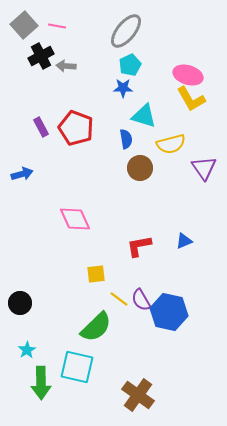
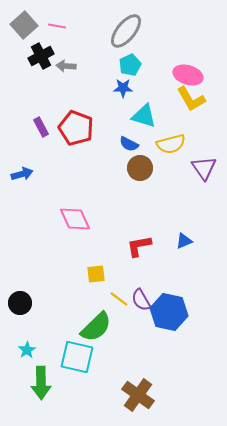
blue semicircle: moved 3 px right, 5 px down; rotated 126 degrees clockwise
cyan square: moved 10 px up
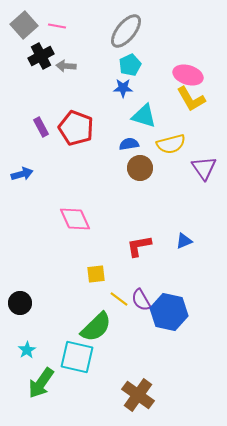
blue semicircle: rotated 144 degrees clockwise
green arrow: rotated 36 degrees clockwise
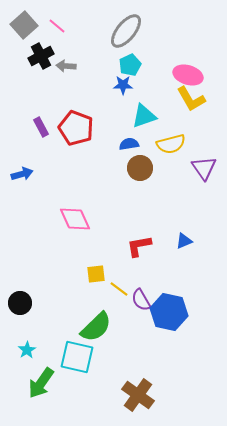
pink line: rotated 30 degrees clockwise
blue star: moved 3 px up
cyan triangle: rotated 36 degrees counterclockwise
yellow line: moved 10 px up
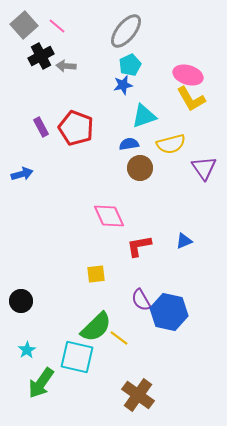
blue star: rotated 12 degrees counterclockwise
pink diamond: moved 34 px right, 3 px up
yellow line: moved 49 px down
black circle: moved 1 px right, 2 px up
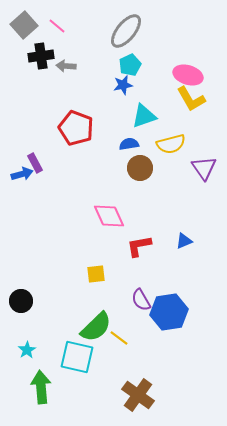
black cross: rotated 20 degrees clockwise
purple rectangle: moved 6 px left, 36 px down
blue hexagon: rotated 21 degrees counterclockwise
green arrow: moved 4 px down; rotated 140 degrees clockwise
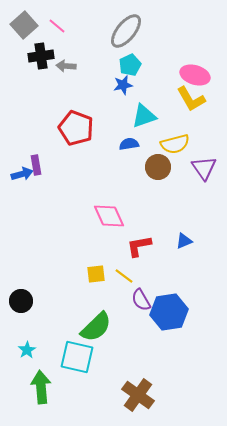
pink ellipse: moved 7 px right
yellow semicircle: moved 4 px right
purple rectangle: moved 1 px right, 2 px down; rotated 18 degrees clockwise
brown circle: moved 18 px right, 1 px up
yellow line: moved 5 px right, 62 px up
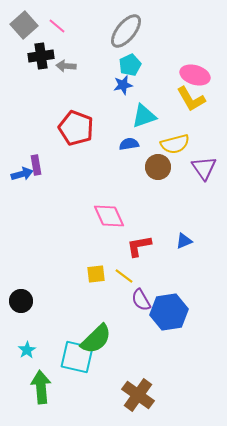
green semicircle: moved 12 px down
